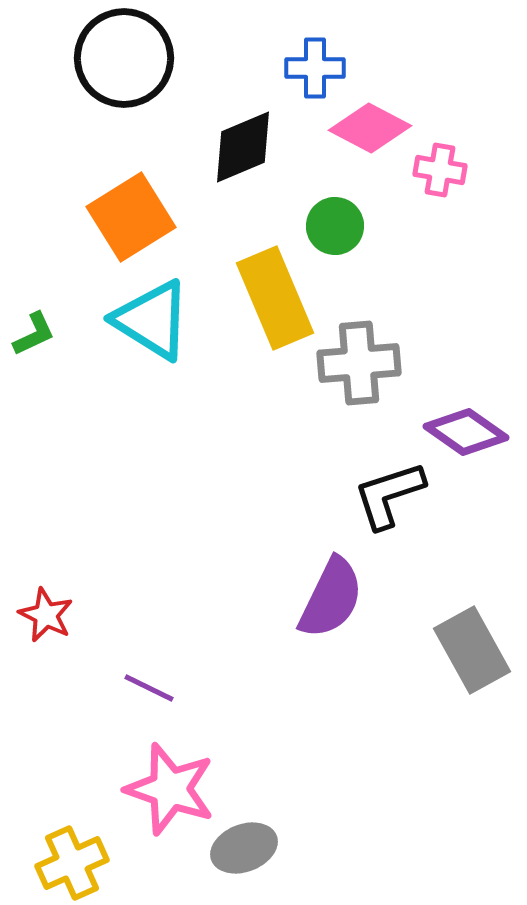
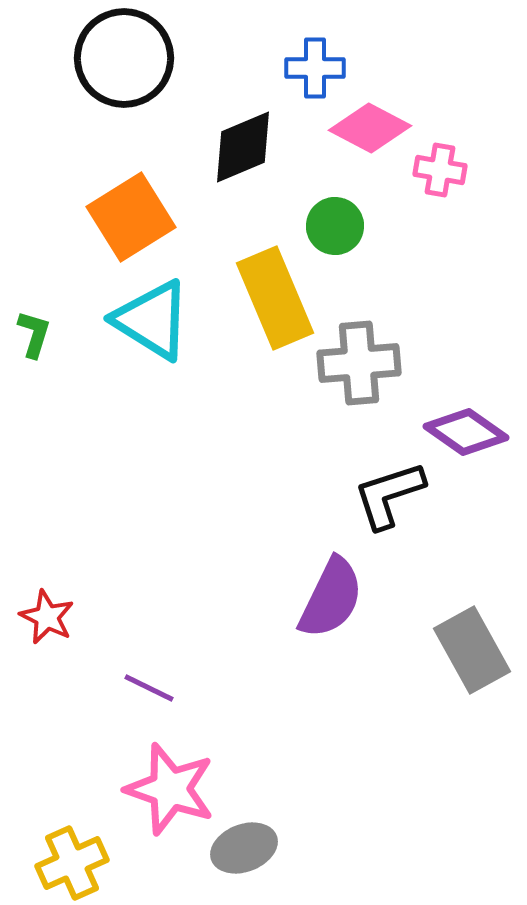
green L-shape: rotated 48 degrees counterclockwise
red star: moved 1 px right, 2 px down
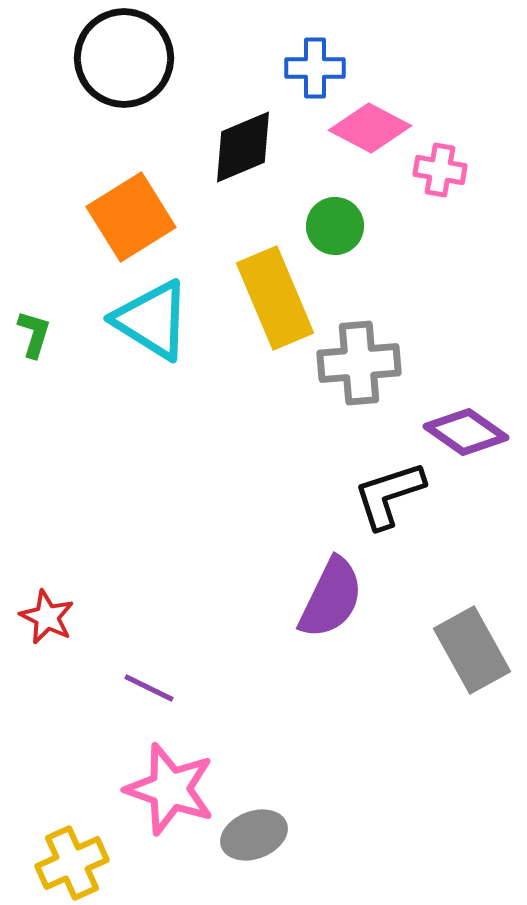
gray ellipse: moved 10 px right, 13 px up
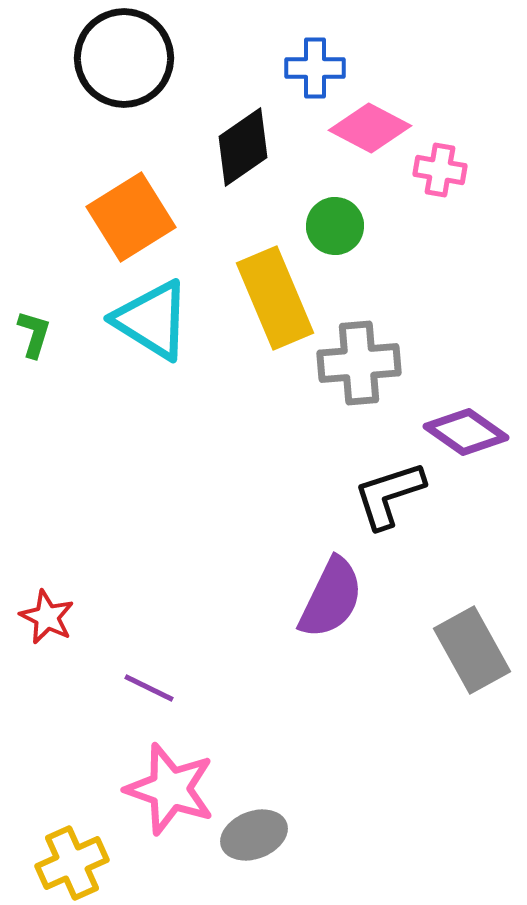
black diamond: rotated 12 degrees counterclockwise
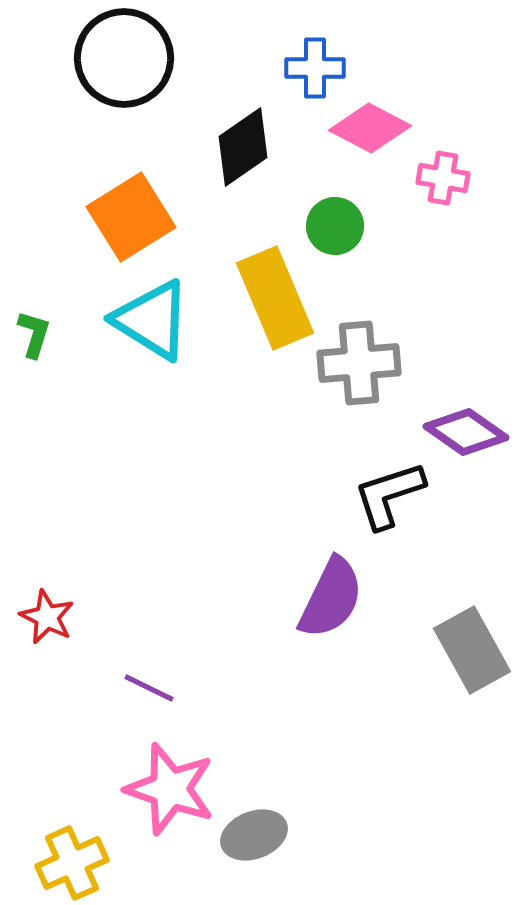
pink cross: moved 3 px right, 8 px down
